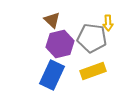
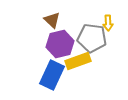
yellow rectangle: moved 15 px left, 10 px up
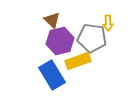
purple hexagon: moved 3 px up
blue rectangle: rotated 56 degrees counterclockwise
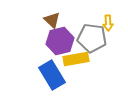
yellow rectangle: moved 2 px left, 2 px up; rotated 10 degrees clockwise
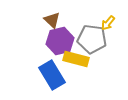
yellow arrow: rotated 42 degrees clockwise
gray pentagon: moved 1 px down
yellow rectangle: rotated 25 degrees clockwise
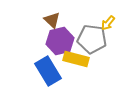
blue rectangle: moved 4 px left, 4 px up
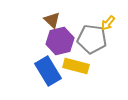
yellow rectangle: moved 7 px down
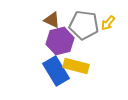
brown triangle: rotated 18 degrees counterclockwise
gray pentagon: moved 8 px left, 14 px up
blue rectangle: moved 8 px right
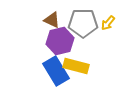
gray pentagon: moved 1 px left, 2 px up; rotated 8 degrees counterclockwise
